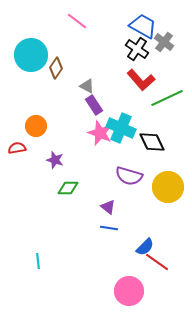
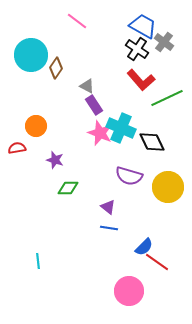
blue semicircle: moved 1 px left
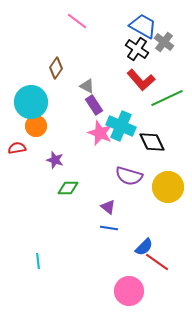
cyan circle: moved 47 px down
cyan cross: moved 2 px up
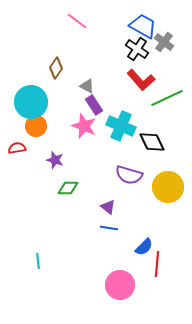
pink star: moved 16 px left, 7 px up
purple semicircle: moved 1 px up
red line: moved 2 px down; rotated 60 degrees clockwise
pink circle: moved 9 px left, 6 px up
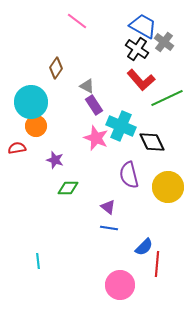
pink star: moved 12 px right, 12 px down
purple semicircle: rotated 60 degrees clockwise
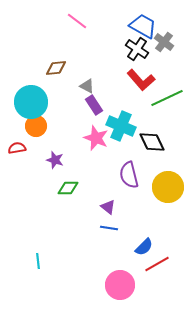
brown diamond: rotated 50 degrees clockwise
red line: rotated 55 degrees clockwise
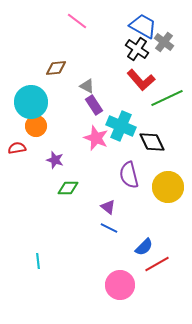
blue line: rotated 18 degrees clockwise
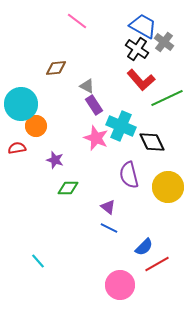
cyan circle: moved 10 px left, 2 px down
cyan line: rotated 35 degrees counterclockwise
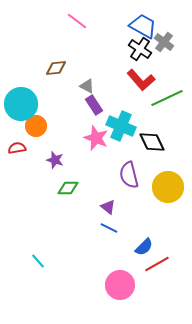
black cross: moved 3 px right
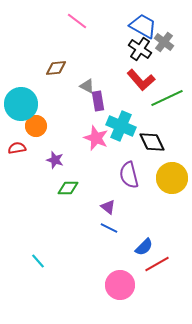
purple rectangle: moved 4 px right, 4 px up; rotated 24 degrees clockwise
yellow circle: moved 4 px right, 9 px up
